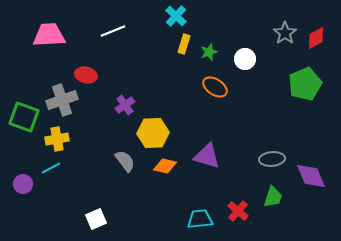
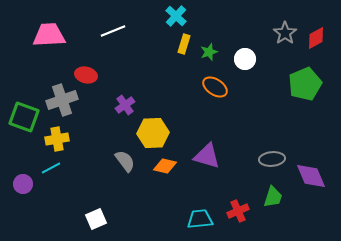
red cross: rotated 25 degrees clockwise
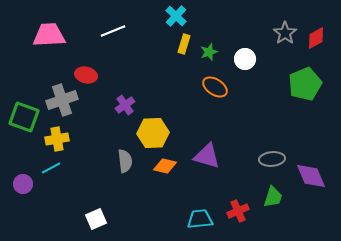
gray semicircle: rotated 30 degrees clockwise
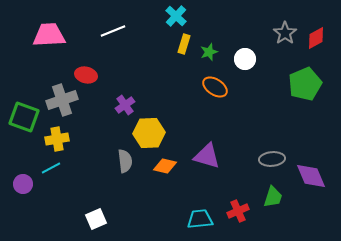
yellow hexagon: moved 4 px left
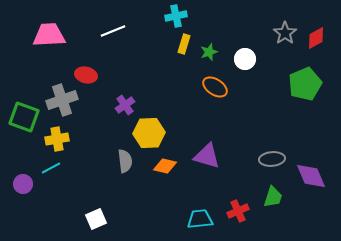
cyan cross: rotated 35 degrees clockwise
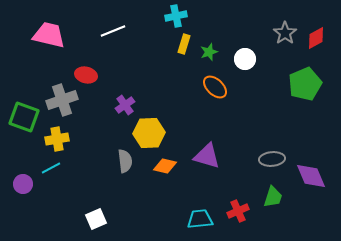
pink trapezoid: rotated 16 degrees clockwise
orange ellipse: rotated 10 degrees clockwise
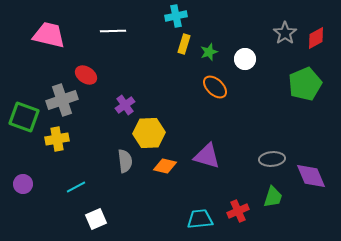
white line: rotated 20 degrees clockwise
red ellipse: rotated 20 degrees clockwise
cyan line: moved 25 px right, 19 px down
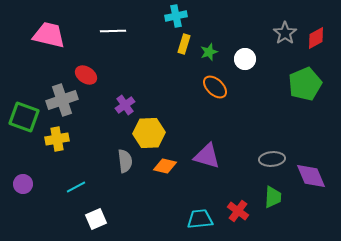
green trapezoid: rotated 15 degrees counterclockwise
red cross: rotated 30 degrees counterclockwise
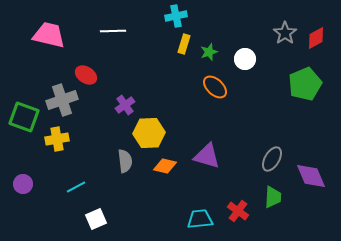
gray ellipse: rotated 55 degrees counterclockwise
